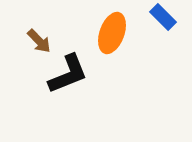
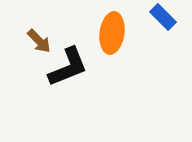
orange ellipse: rotated 12 degrees counterclockwise
black L-shape: moved 7 px up
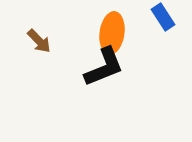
blue rectangle: rotated 12 degrees clockwise
black L-shape: moved 36 px right
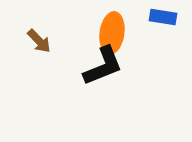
blue rectangle: rotated 48 degrees counterclockwise
black L-shape: moved 1 px left, 1 px up
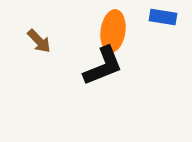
orange ellipse: moved 1 px right, 2 px up
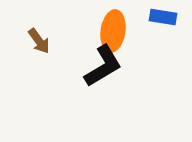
brown arrow: rotated 8 degrees clockwise
black L-shape: rotated 9 degrees counterclockwise
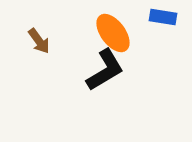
orange ellipse: moved 2 px down; rotated 45 degrees counterclockwise
black L-shape: moved 2 px right, 4 px down
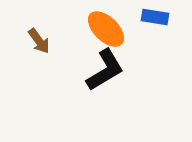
blue rectangle: moved 8 px left
orange ellipse: moved 7 px left, 4 px up; rotated 9 degrees counterclockwise
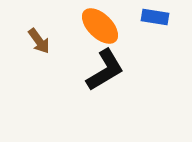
orange ellipse: moved 6 px left, 3 px up
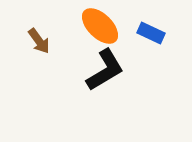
blue rectangle: moved 4 px left, 16 px down; rotated 16 degrees clockwise
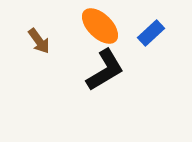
blue rectangle: rotated 68 degrees counterclockwise
